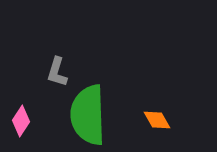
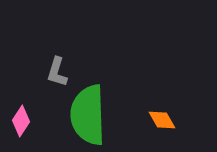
orange diamond: moved 5 px right
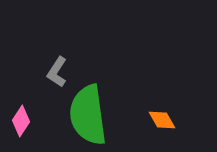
gray L-shape: rotated 16 degrees clockwise
green semicircle: rotated 6 degrees counterclockwise
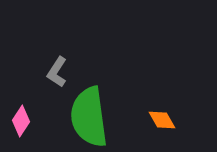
green semicircle: moved 1 px right, 2 px down
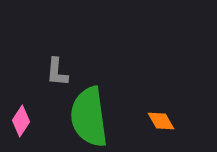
gray L-shape: rotated 28 degrees counterclockwise
orange diamond: moved 1 px left, 1 px down
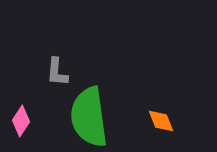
orange diamond: rotated 8 degrees clockwise
